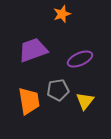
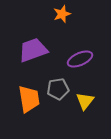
gray pentagon: moved 1 px up
orange trapezoid: moved 2 px up
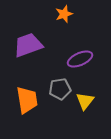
orange star: moved 2 px right
purple trapezoid: moved 5 px left, 5 px up
gray pentagon: moved 2 px right
orange trapezoid: moved 2 px left, 1 px down
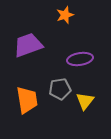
orange star: moved 1 px right, 1 px down
purple ellipse: rotated 15 degrees clockwise
